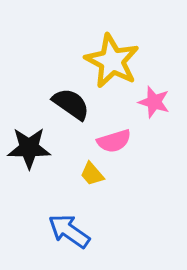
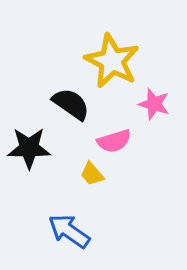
pink star: moved 2 px down
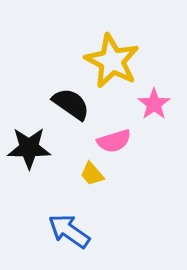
pink star: rotated 20 degrees clockwise
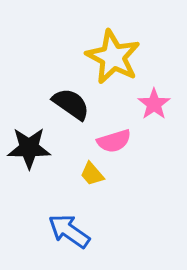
yellow star: moved 1 px right, 4 px up
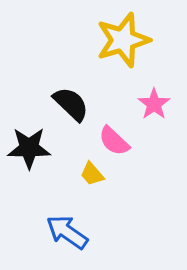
yellow star: moved 10 px right, 17 px up; rotated 28 degrees clockwise
black semicircle: rotated 9 degrees clockwise
pink semicircle: rotated 60 degrees clockwise
blue arrow: moved 2 px left, 1 px down
